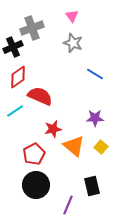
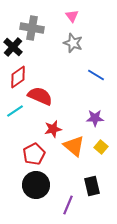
gray cross: rotated 30 degrees clockwise
black cross: rotated 24 degrees counterclockwise
blue line: moved 1 px right, 1 px down
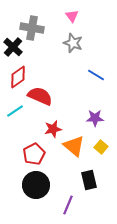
black rectangle: moved 3 px left, 6 px up
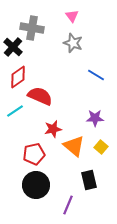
red pentagon: rotated 15 degrees clockwise
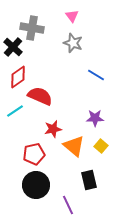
yellow square: moved 1 px up
purple line: rotated 48 degrees counterclockwise
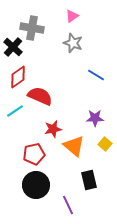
pink triangle: rotated 32 degrees clockwise
yellow square: moved 4 px right, 2 px up
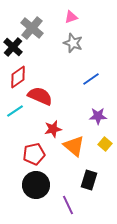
pink triangle: moved 1 px left, 1 px down; rotated 16 degrees clockwise
gray cross: rotated 30 degrees clockwise
blue line: moved 5 px left, 4 px down; rotated 66 degrees counterclockwise
purple star: moved 3 px right, 2 px up
black rectangle: rotated 30 degrees clockwise
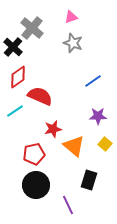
blue line: moved 2 px right, 2 px down
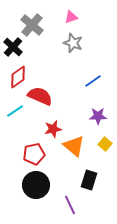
gray cross: moved 3 px up
purple line: moved 2 px right
